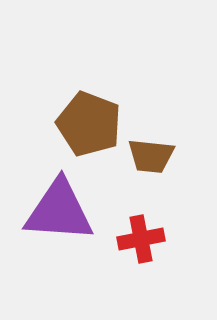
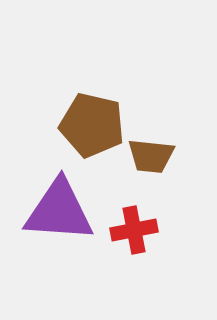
brown pentagon: moved 3 px right, 1 px down; rotated 8 degrees counterclockwise
red cross: moved 7 px left, 9 px up
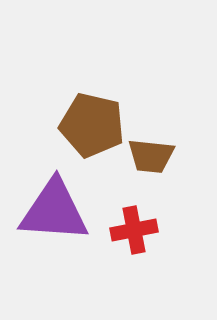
purple triangle: moved 5 px left
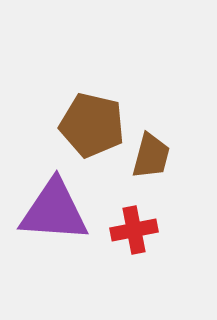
brown trapezoid: rotated 81 degrees counterclockwise
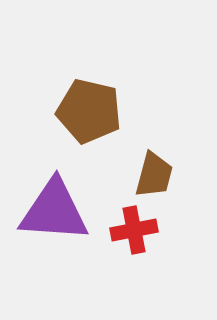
brown pentagon: moved 3 px left, 14 px up
brown trapezoid: moved 3 px right, 19 px down
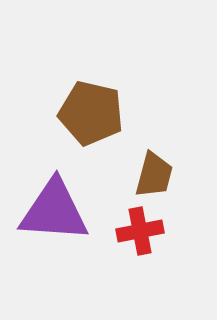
brown pentagon: moved 2 px right, 2 px down
red cross: moved 6 px right, 1 px down
